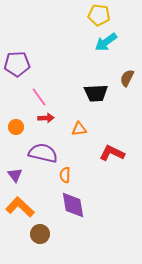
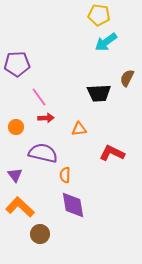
black trapezoid: moved 3 px right
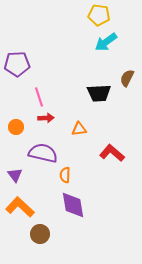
pink line: rotated 18 degrees clockwise
red L-shape: rotated 15 degrees clockwise
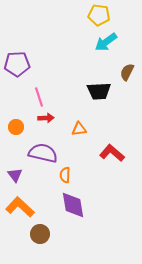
brown semicircle: moved 6 px up
black trapezoid: moved 2 px up
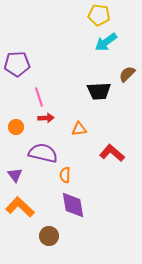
brown semicircle: moved 2 px down; rotated 18 degrees clockwise
brown circle: moved 9 px right, 2 px down
